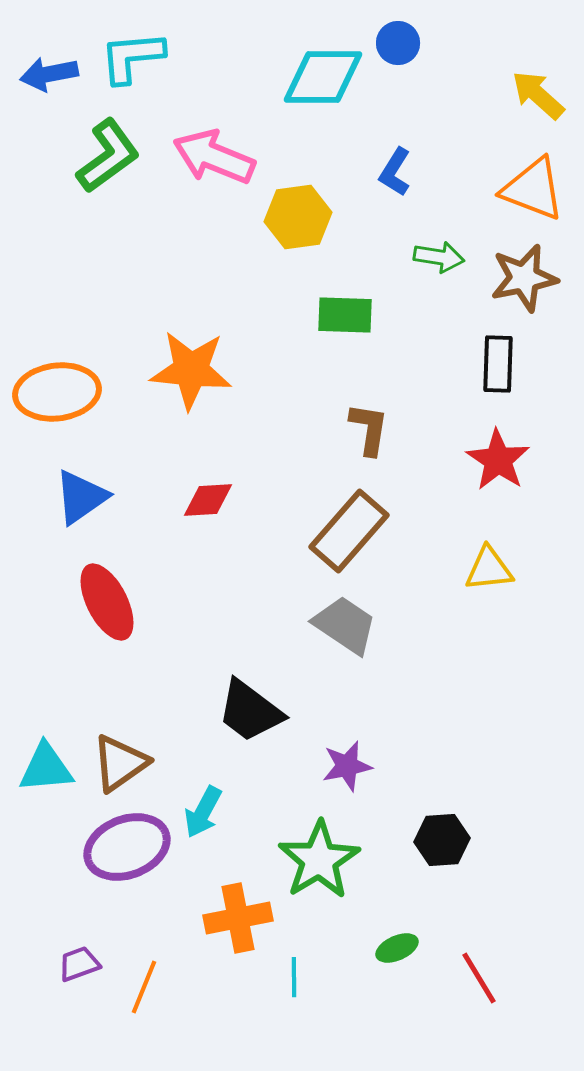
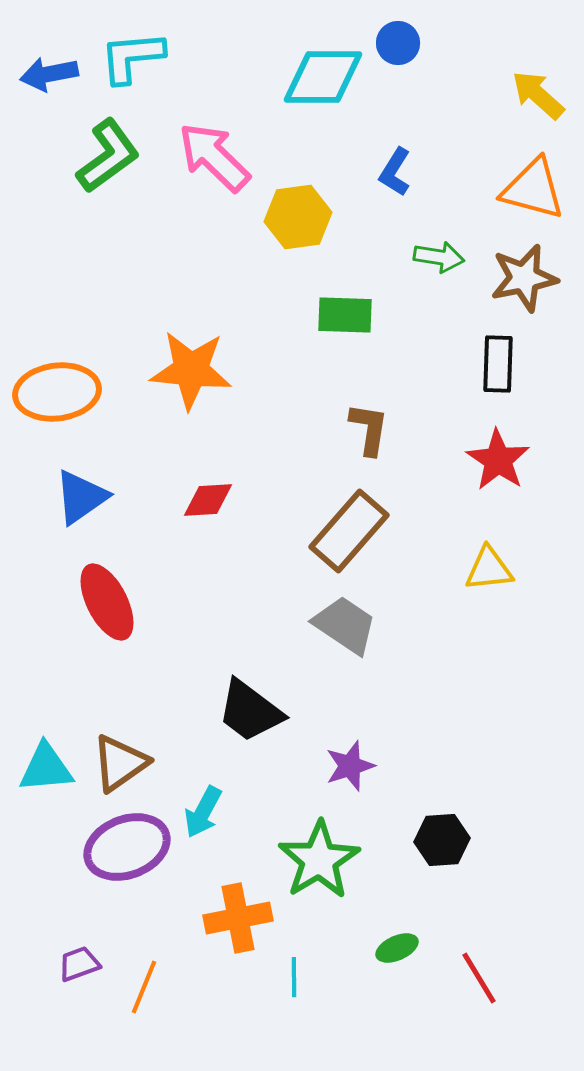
pink arrow: rotated 22 degrees clockwise
orange triangle: rotated 6 degrees counterclockwise
purple star: moved 3 px right; rotated 6 degrees counterclockwise
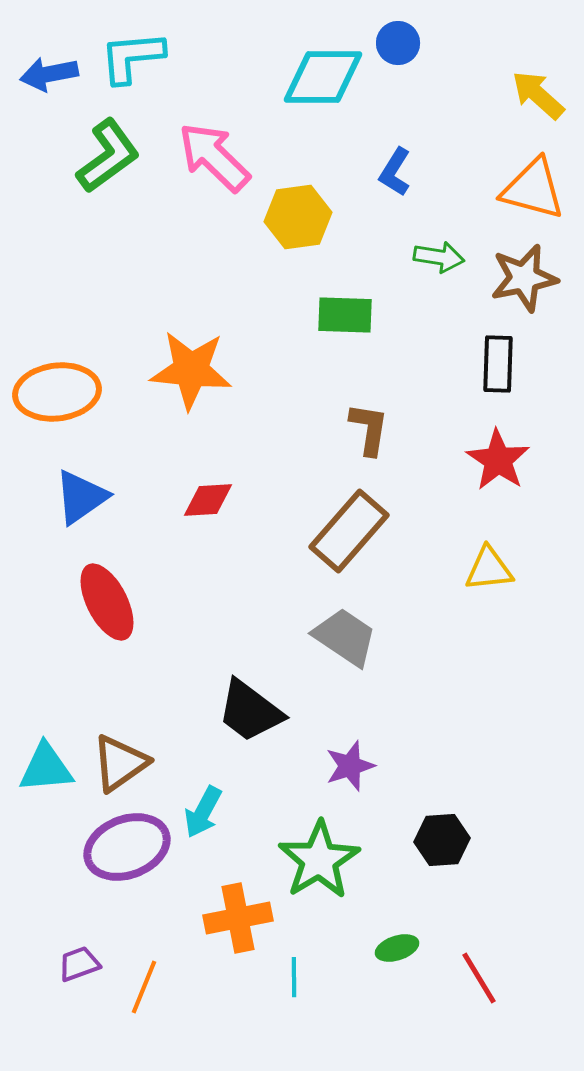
gray trapezoid: moved 12 px down
green ellipse: rotated 6 degrees clockwise
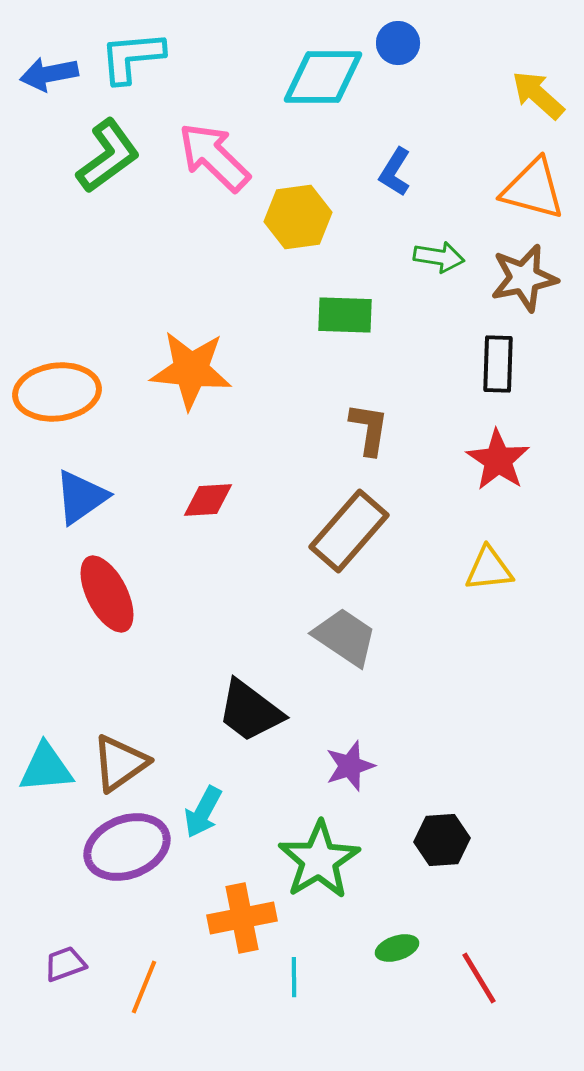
red ellipse: moved 8 px up
orange cross: moved 4 px right
purple trapezoid: moved 14 px left
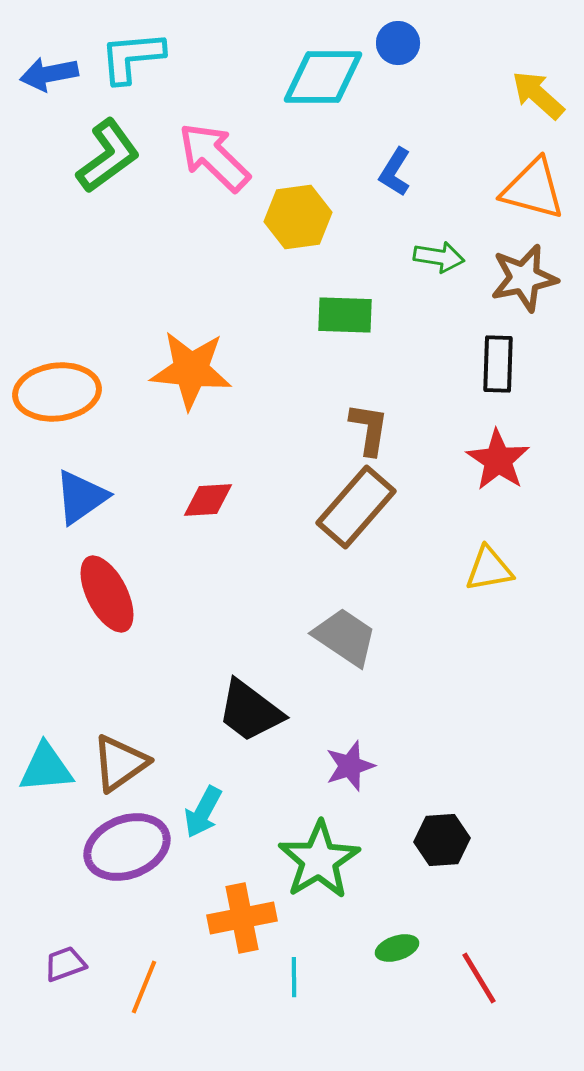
brown rectangle: moved 7 px right, 24 px up
yellow triangle: rotated 4 degrees counterclockwise
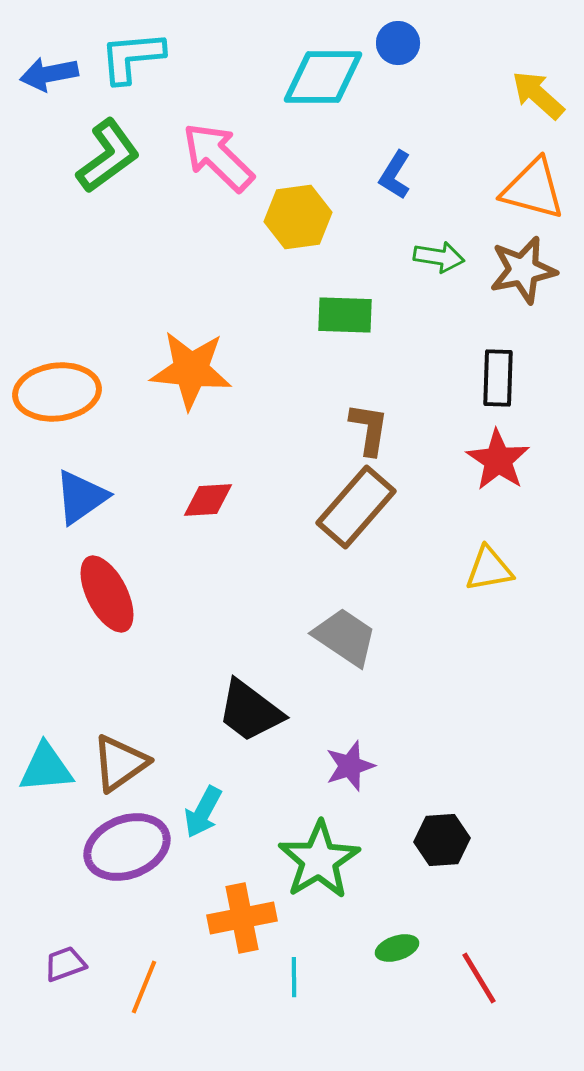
pink arrow: moved 4 px right
blue L-shape: moved 3 px down
brown star: moved 1 px left, 8 px up
black rectangle: moved 14 px down
